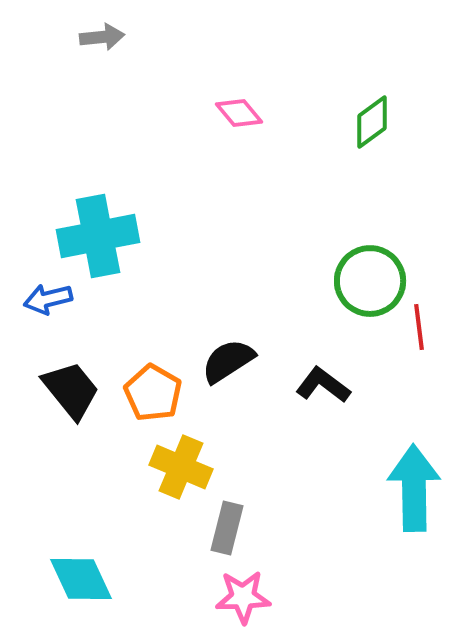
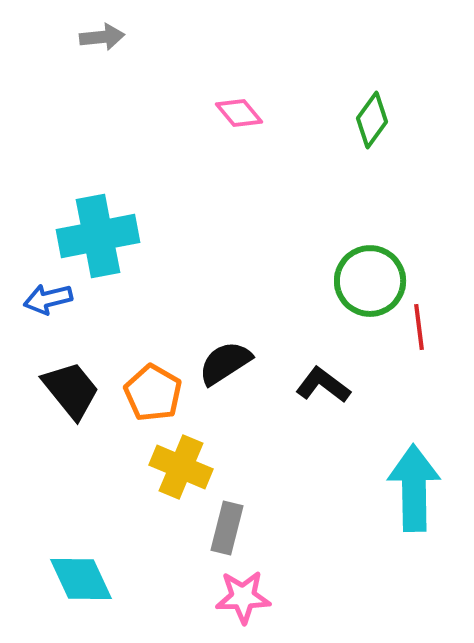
green diamond: moved 2 px up; rotated 18 degrees counterclockwise
black semicircle: moved 3 px left, 2 px down
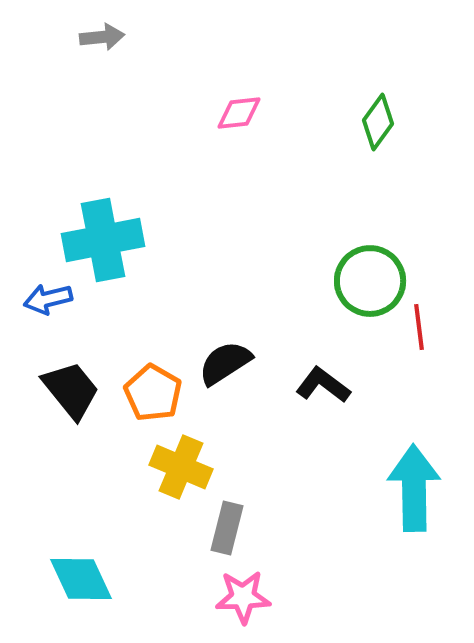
pink diamond: rotated 57 degrees counterclockwise
green diamond: moved 6 px right, 2 px down
cyan cross: moved 5 px right, 4 px down
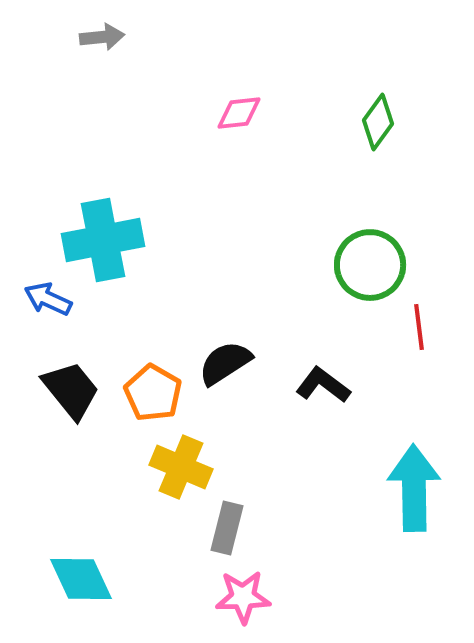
green circle: moved 16 px up
blue arrow: rotated 39 degrees clockwise
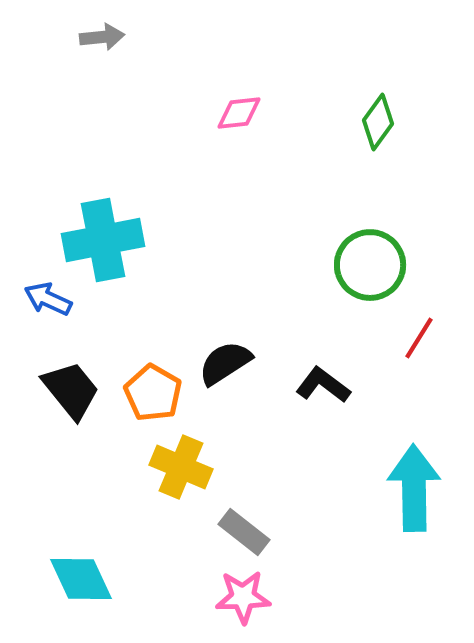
red line: moved 11 px down; rotated 39 degrees clockwise
gray rectangle: moved 17 px right, 4 px down; rotated 66 degrees counterclockwise
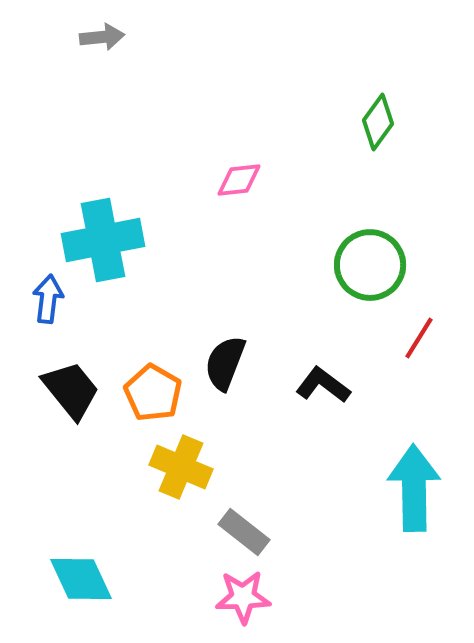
pink diamond: moved 67 px down
blue arrow: rotated 72 degrees clockwise
black semicircle: rotated 36 degrees counterclockwise
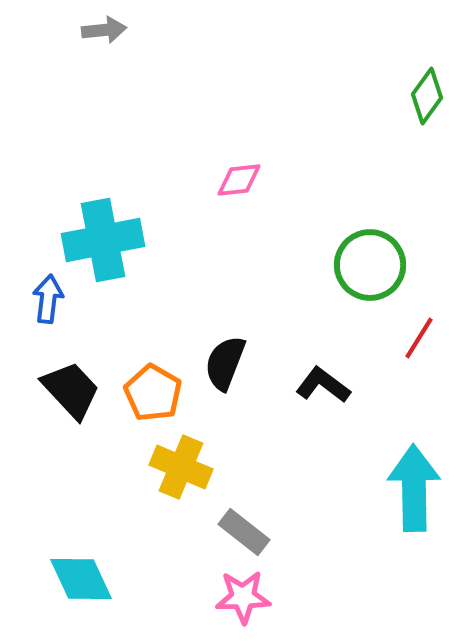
gray arrow: moved 2 px right, 7 px up
green diamond: moved 49 px right, 26 px up
black trapezoid: rotated 4 degrees counterclockwise
